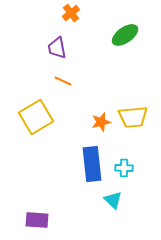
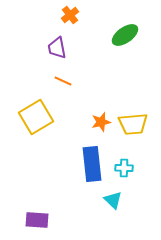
orange cross: moved 1 px left, 2 px down
yellow trapezoid: moved 7 px down
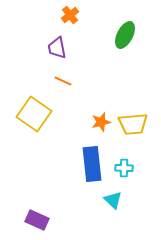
green ellipse: rotated 28 degrees counterclockwise
yellow square: moved 2 px left, 3 px up; rotated 24 degrees counterclockwise
purple rectangle: rotated 20 degrees clockwise
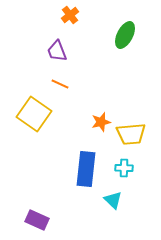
purple trapezoid: moved 3 px down; rotated 10 degrees counterclockwise
orange line: moved 3 px left, 3 px down
yellow trapezoid: moved 2 px left, 10 px down
blue rectangle: moved 6 px left, 5 px down; rotated 12 degrees clockwise
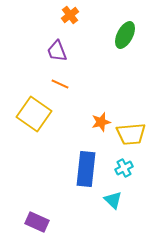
cyan cross: rotated 30 degrees counterclockwise
purple rectangle: moved 2 px down
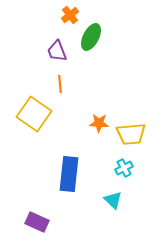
green ellipse: moved 34 px left, 2 px down
orange line: rotated 60 degrees clockwise
orange star: moved 2 px left, 1 px down; rotated 18 degrees clockwise
blue rectangle: moved 17 px left, 5 px down
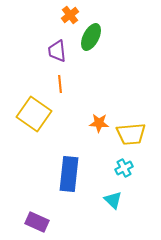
purple trapezoid: rotated 15 degrees clockwise
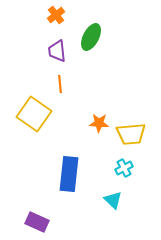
orange cross: moved 14 px left
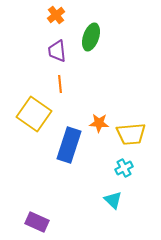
green ellipse: rotated 8 degrees counterclockwise
blue rectangle: moved 29 px up; rotated 12 degrees clockwise
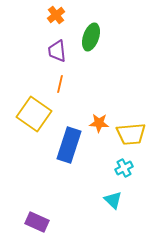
orange line: rotated 18 degrees clockwise
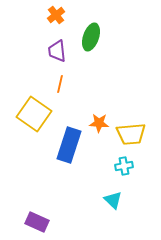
cyan cross: moved 2 px up; rotated 18 degrees clockwise
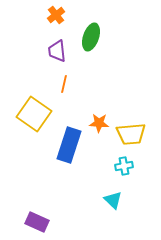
orange line: moved 4 px right
